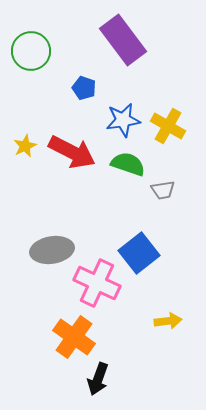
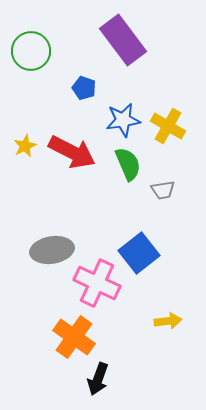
green semicircle: rotated 48 degrees clockwise
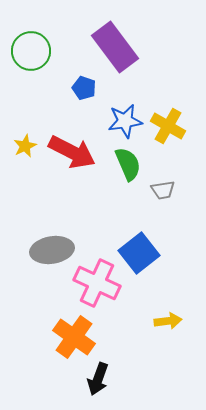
purple rectangle: moved 8 px left, 7 px down
blue star: moved 2 px right, 1 px down
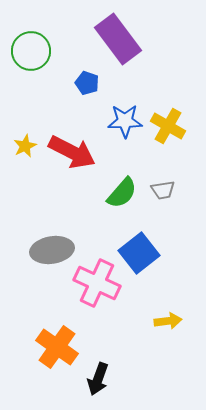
purple rectangle: moved 3 px right, 8 px up
blue pentagon: moved 3 px right, 5 px up
blue star: rotated 8 degrees clockwise
green semicircle: moved 6 px left, 29 px down; rotated 64 degrees clockwise
orange cross: moved 17 px left, 10 px down
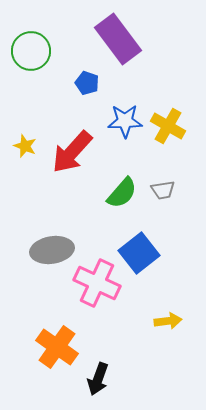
yellow star: rotated 25 degrees counterclockwise
red arrow: rotated 105 degrees clockwise
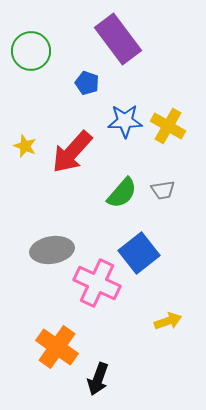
yellow arrow: rotated 12 degrees counterclockwise
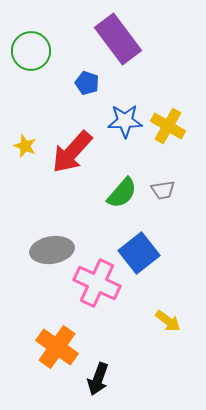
yellow arrow: rotated 56 degrees clockwise
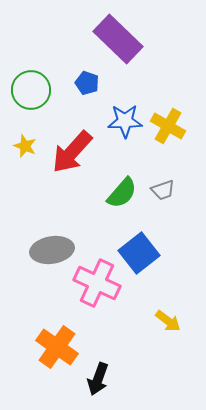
purple rectangle: rotated 9 degrees counterclockwise
green circle: moved 39 px down
gray trapezoid: rotated 10 degrees counterclockwise
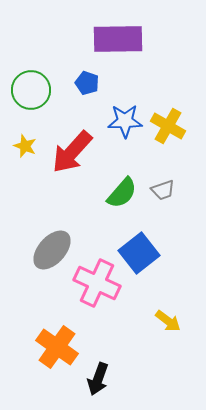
purple rectangle: rotated 45 degrees counterclockwise
gray ellipse: rotated 39 degrees counterclockwise
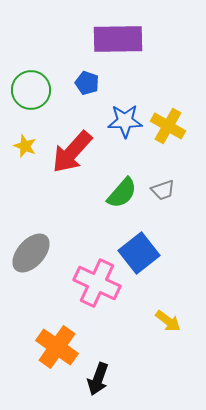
gray ellipse: moved 21 px left, 3 px down
